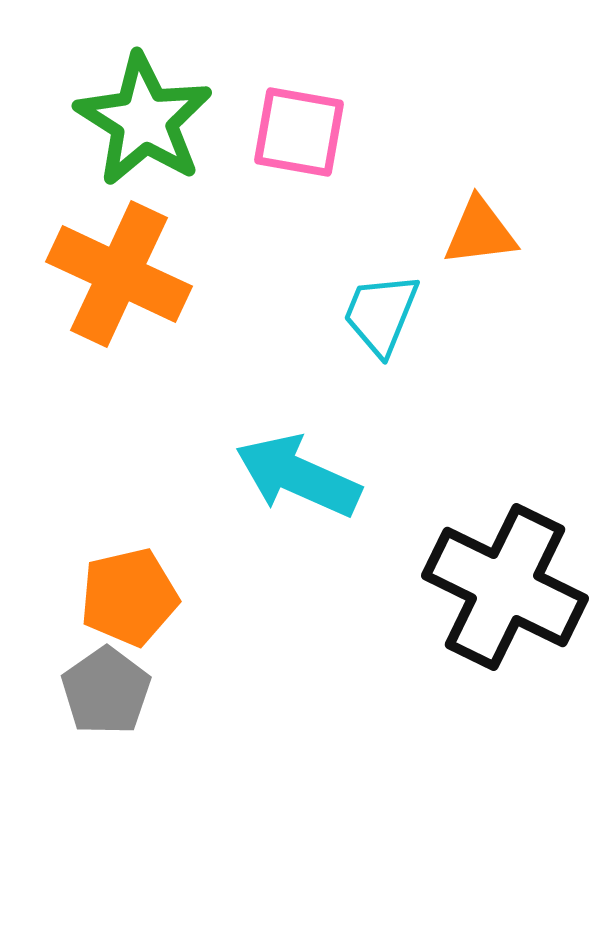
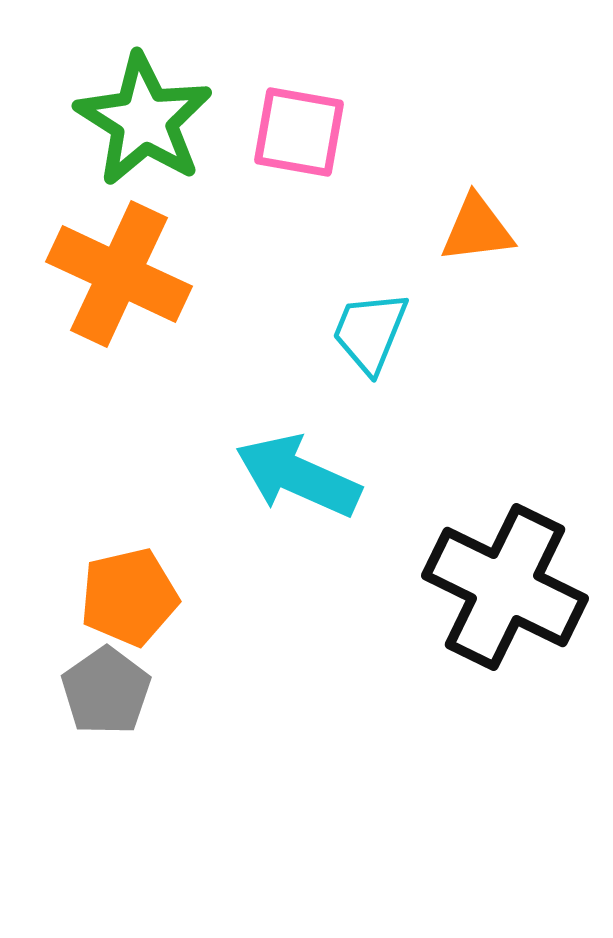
orange triangle: moved 3 px left, 3 px up
cyan trapezoid: moved 11 px left, 18 px down
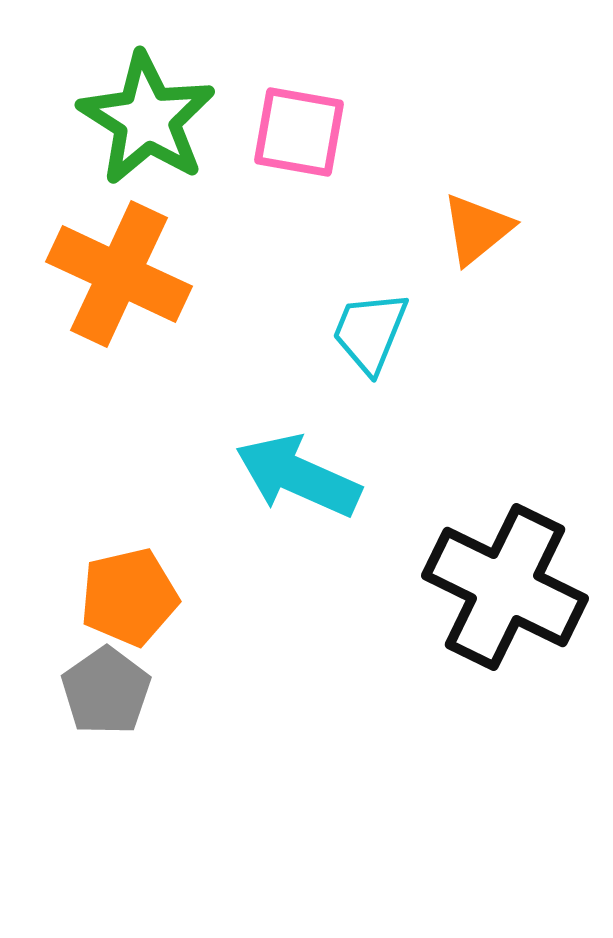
green star: moved 3 px right, 1 px up
orange triangle: rotated 32 degrees counterclockwise
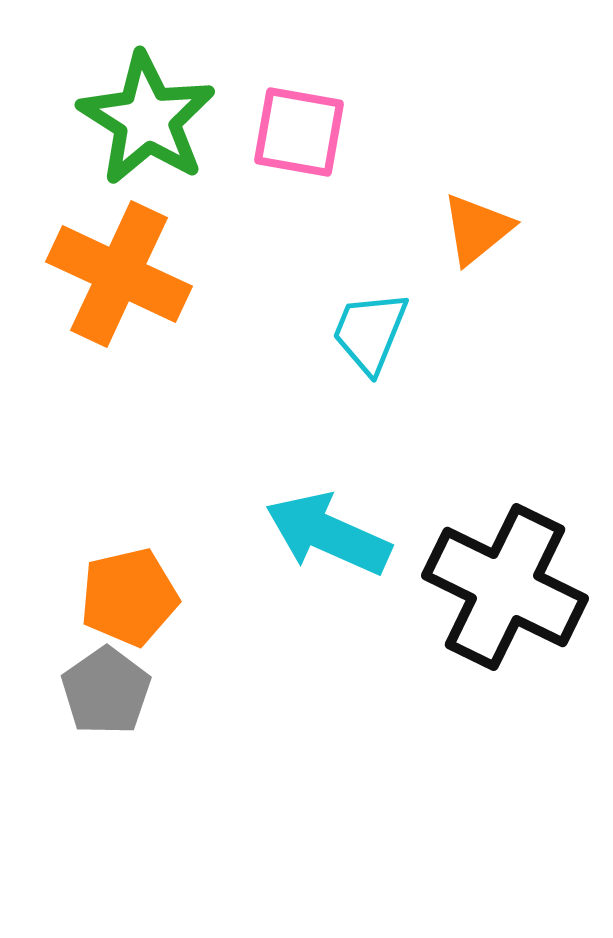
cyan arrow: moved 30 px right, 58 px down
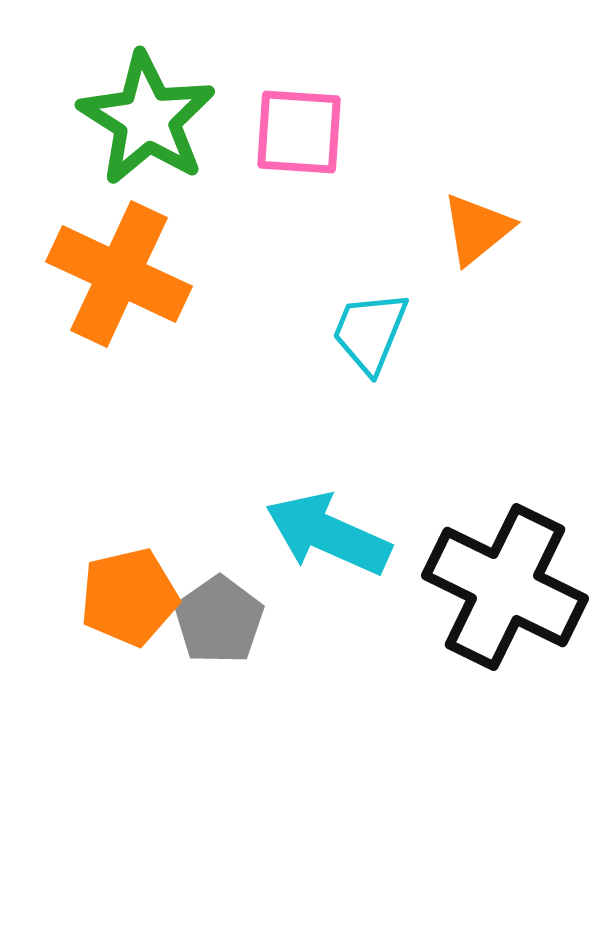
pink square: rotated 6 degrees counterclockwise
gray pentagon: moved 113 px right, 71 px up
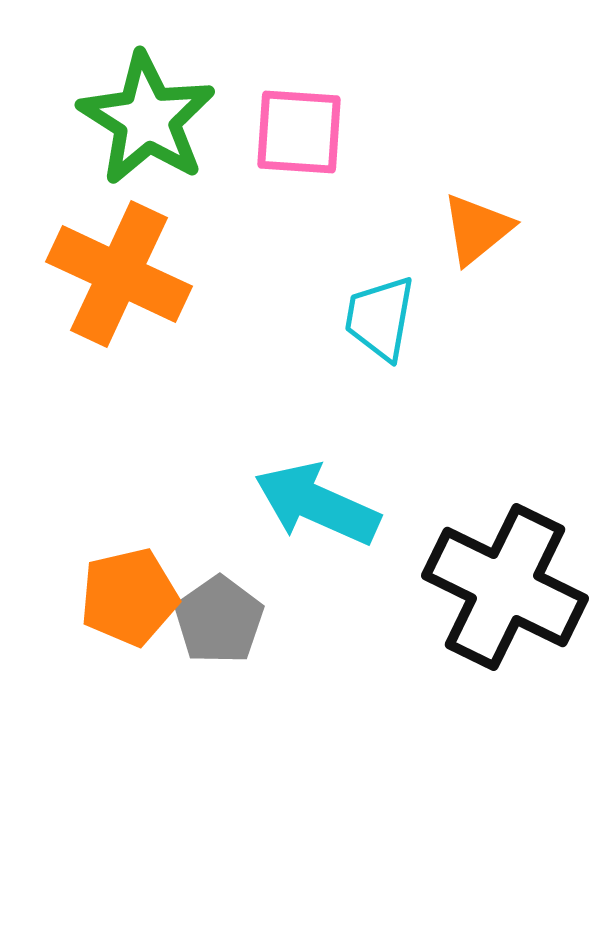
cyan trapezoid: moved 10 px right, 14 px up; rotated 12 degrees counterclockwise
cyan arrow: moved 11 px left, 30 px up
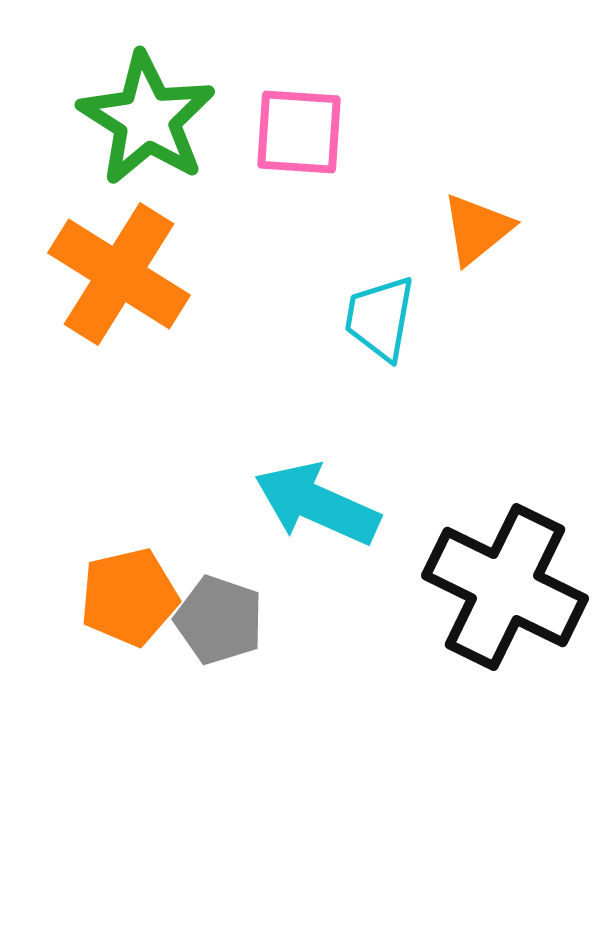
orange cross: rotated 7 degrees clockwise
gray pentagon: rotated 18 degrees counterclockwise
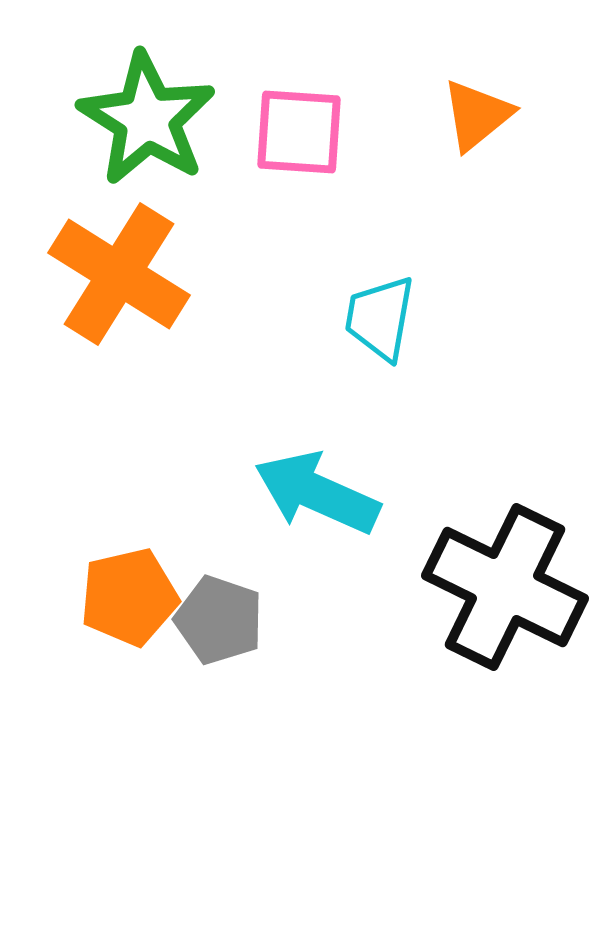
orange triangle: moved 114 px up
cyan arrow: moved 11 px up
